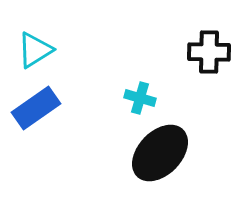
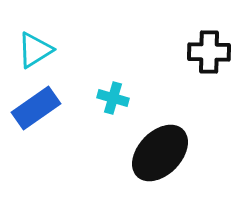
cyan cross: moved 27 px left
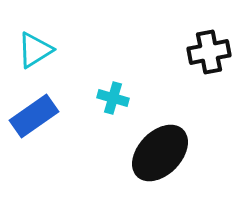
black cross: rotated 12 degrees counterclockwise
blue rectangle: moved 2 px left, 8 px down
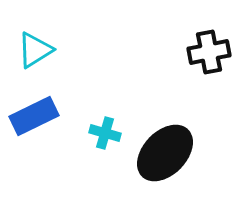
cyan cross: moved 8 px left, 35 px down
blue rectangle: rotated 9 degrees clockwise
black ellipse: moved 5 px right
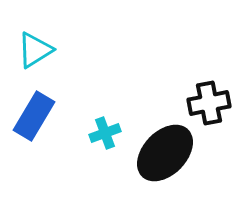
black cross: moved 51 px down
blue rectangle: rotated 33 degrees counterclockwise
cyan cross: rotated 36 degrees counterclockwise
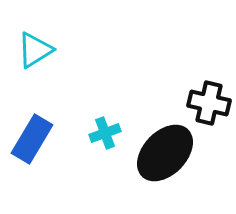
black cross: rotated 24 degrees clockwise
blue rectangle: moved 2 px left, 23 px down
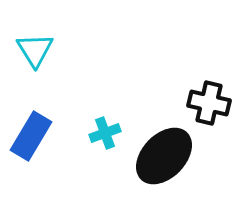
cyan triangle: rotated 30 degrees counterclockwise
blue rectangle: moved 1 px left, 3 px up
black ellipse: moved 1 px left, 3 px down
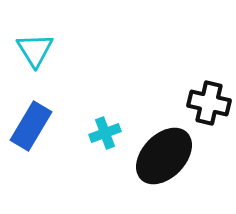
blue rectangle: moved 10 px up
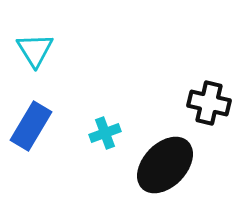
black ellipse: moved 1 px right, 9 px down
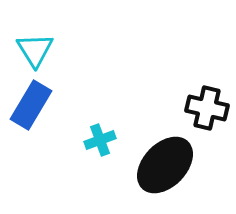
black cross: moved 2 px left, 5 px down
blue rectangle: moved 21 px up
cyan cross: moved 5 px left, 7 px down
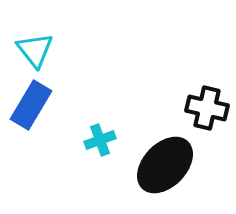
cyan triangle: rotated 6 degrees counterclockwise
